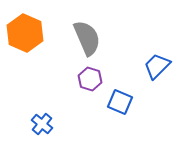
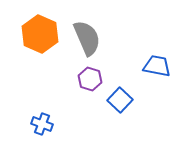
orange hexagon: moved 15 px right, 1 px down
blue trapezoid: rotated 56 degrees clockwise
blue square: moved 2 px up; rotated 20 degrees clockwise
blue cross: rotated 20 degrees counterclockwise
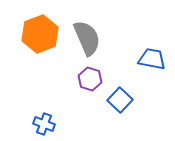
orange hexagon: rotated 15 degrees clockwise
blue trapezoid: moved 5 px left, 7 px up
blue cross: moved 2 px right
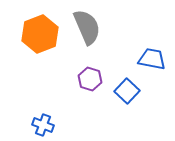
gray semicircle: moved 11 px up
blue square: moved 7 px right, 9 px up
blue cross: moved 1 px left, 1 px down
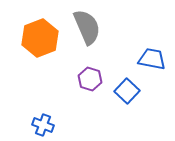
orange hexagon: moved 4 px down
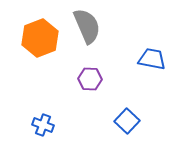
gray semicircle: moved 1 px up
purple hexagon: rotated 15 degrees counterclockwise
blue square: moved 30 px down
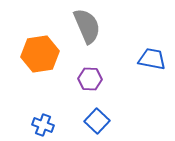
orange hexagon: moved 16 px down; rotated 12 degrees clockwise
blue square: moved 30 px left
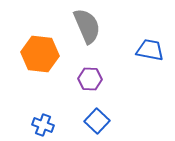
orange hexagon: rotated 15 degrees clockwise
blue trapezoid: moved 2 px left, 9 px up
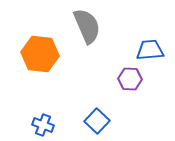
blue trapezoid: rotated 16 degrees counterclockwise
purple hexagon: moved 40 px right
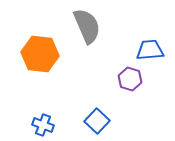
purple hexagon: rotated 15 degrees clockwise
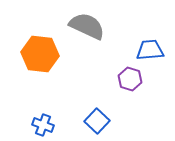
gray semicircle: rotated 42 degrees counterclockwise
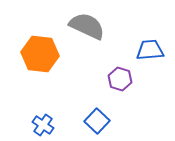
purple hexagon: moved 10 px left
blue cross: rotated 15 degrees clockwise
